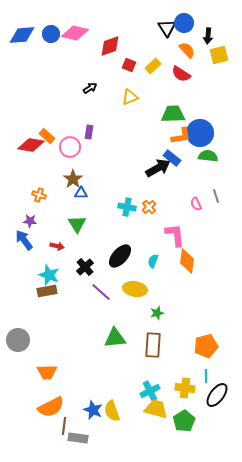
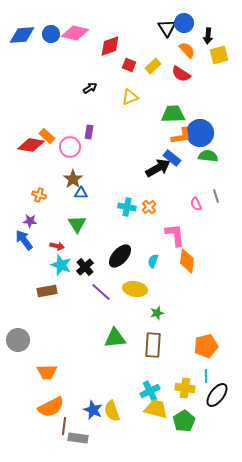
cyan star at (49, 275): moved 12 px right, 10 px up
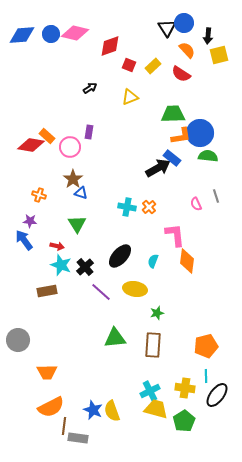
blue triangle at (81, 193): rotated 16 degrees clockwise
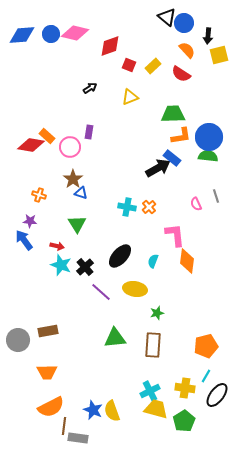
black triangle at (167, 28): moved 11 px up; rotated 18 degrees counterclockwise
blue circle at (200, 133): moved 9 px right, 4 px down
brown rectangle at (47, 291): moved 1 px right, 40 px down
cyan line at (206, 376): rotated 32 degrees clockwise
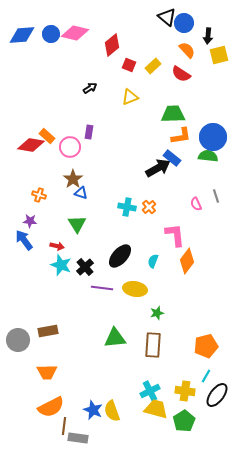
red diamond at (110, 46): moved 2 px right, 1 px up; rotated 20 degrees counterclockwise
blue circle at (209, 137): moved 4 px right
orange diamond at (187, 261): rotated 30 degrees clockwise
purple line at (101, 292): moved 1 px right, 4 px up; rotated 35 degrees counterclockwise
yellow cross at (185, 388): moved 3 px down
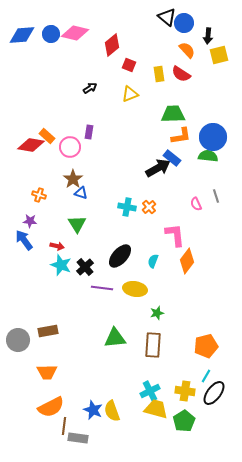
yellow rectangle at (153, 66): moved 6 px right, 8 px down; rotated 56 degrees counterclockwise
yellow triangle at (130, 97): moved 3 px up
black ellipse at (217, 395): moved 3 px left, 2 px up
